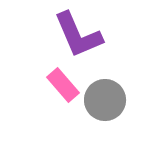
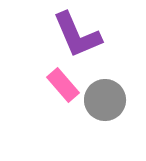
purple L-shape: moved 1 px left
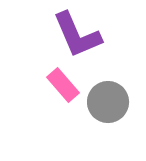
gray circle: moved 3 px right, 2 px down
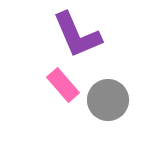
gray circle: moved 2 px up
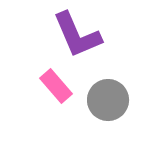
pink rectangle: moved 7 px left, 1 px down
